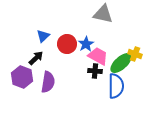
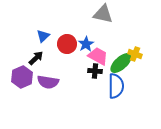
purple hexagon: rotated 15 degrees clockwise
purple semicircle: rotated 90 degrees clockwise
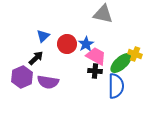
pink trapezoid: moved 2 px left
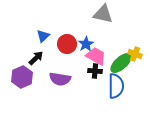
purple semicircle: moved 12 px right, 3 px up
